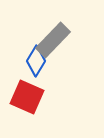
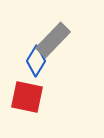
red square: rotated 12 degrees counterclockwise
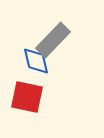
blue diamond: rotated 44 degrees counterclockwise
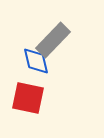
red square: moved 1 px right, 1 px down
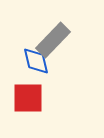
red square: rotated 12 degrees counterclockwise
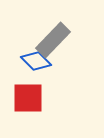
blue diamond: rotated 32 degrees counterclockwise
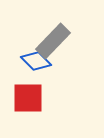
gray rectangle: moved 1 px down
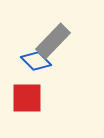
red square: moved 1 px left
